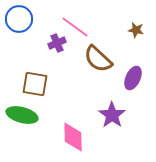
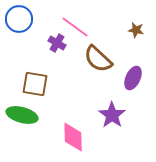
purple cross: rotated 36 degrees counterclockwise
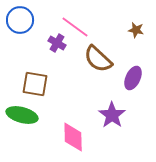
blue circle: moved 1 px right, 1 px down
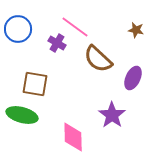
blue circle: moved 2 px left, 9 px down
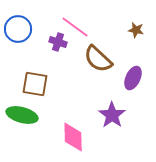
purple cross: moved 1 px right, 1 px up; rotated 12 degrees counterclockwise
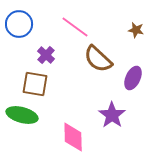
blue circle: moved 1 px right, 5 px up
purple cross: moved 12 px left, 13 px down; rotated 24 degrees clockwise
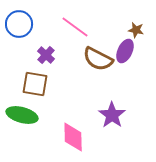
brown semicircle: rotated 16 degrees counterclockwise
purple ellipse: moved 8 px left, 27 px up
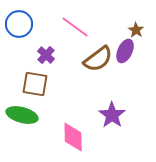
brown star: rotated 21 degrees clockwise
brown semicircle: rotated 64 degrees counterclockwise
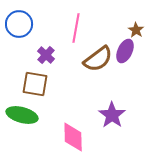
pink line: moved 1 px right, 1 px down; rotated 64 degrees clockwise
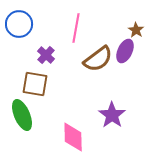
green ellipse: rotated 52 degrees clockwise
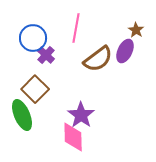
blue circle: moved 14 px right, 14 px down
brown square: moved 5 px down; rotated 36 degrees clockwise
purple star: moved 31 px left
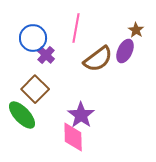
green ellipse: rotated 20 degrees counterclockwise
